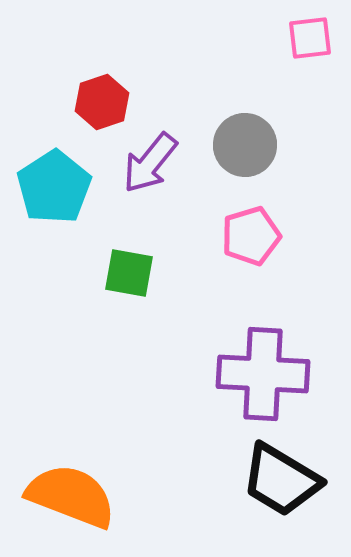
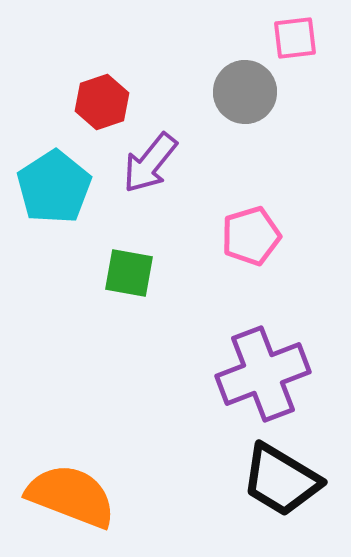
pink square: moved 15 px left
gray circle: moved 53 px up
purple cross: rotated 24 degrees counterclockwise
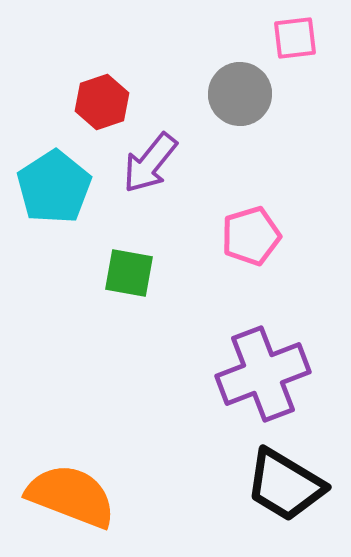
gray circle: moved 5 px left, 2 px down
black trapezoid: moved 4 px right, 5 px down
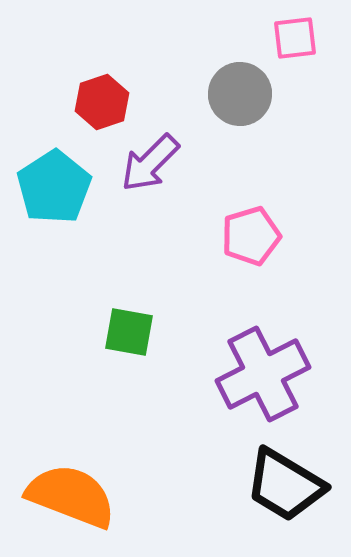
purple arrow: rotated 6 degrees clockwise
green square: moved 59 px down
purple cross: rotated 6 degrees counterclockwise
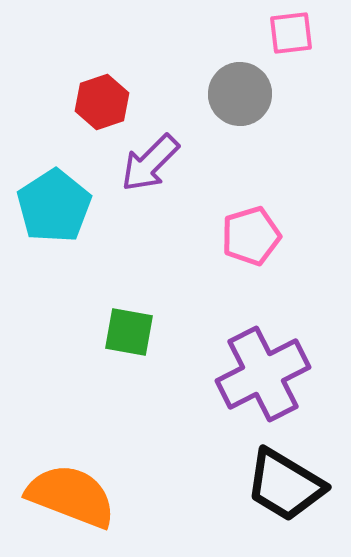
pink square: moved 4 px left, 5 px up
cyan pentagon: moved 19 px down
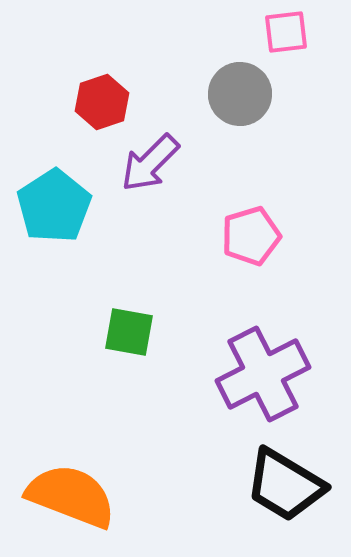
pink square: moved 5 px left, 1 px up
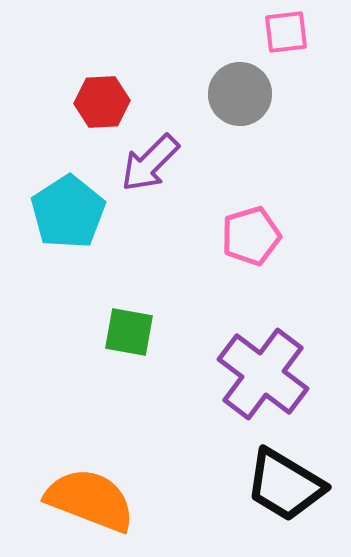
red hexagon: rotated 16 degrees clockwise
cyan pentagon: moved 14 px right, 6 px down
purple cross: rotated 26 degrees counterclockwise
orange semicircle: moved 19 px right, 4 px down
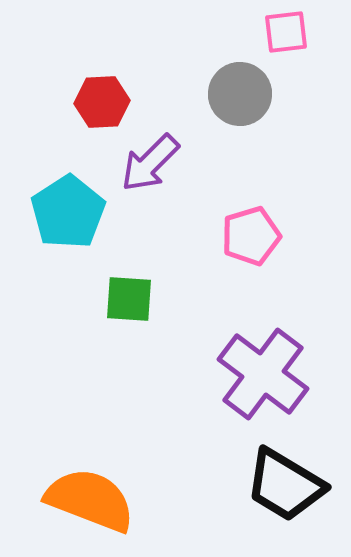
green square: moved 33 px up; rotated 6 degrees counterclockwise
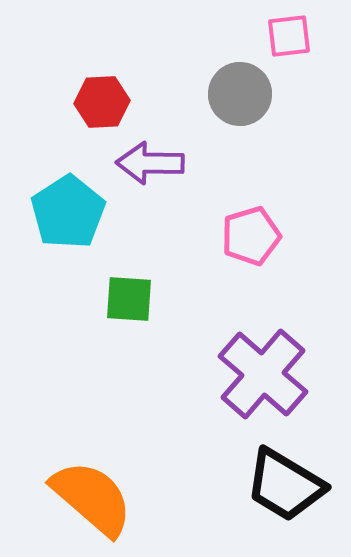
pink square: moved 3 px right, 4 px down
purple arrow: rotated 46 degrees clockwise
purple cross: rotated 4 degrees clockwise
orange semicircle: moved 2 px right, 2 px up; rotated 20 degrees clockwise
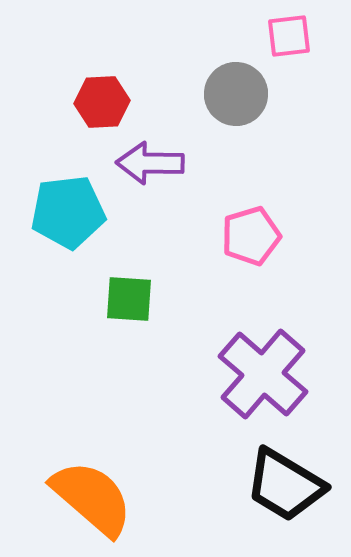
gray circle: moved 4 px left
cyan pentagon: rotated 26 degrees clockwise
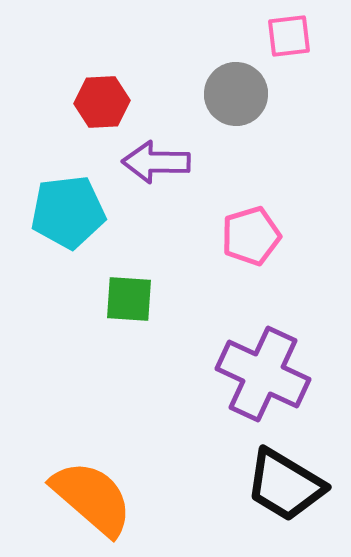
purple arrow: moved 6 px right, 1 px up
purple cross: rotated 16 degrees counterclockwise
